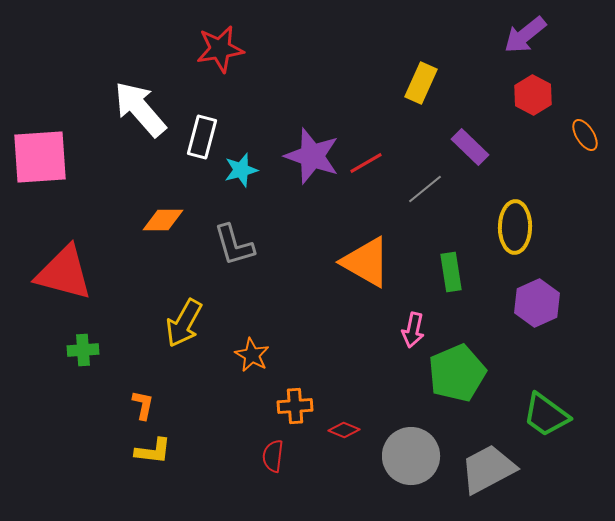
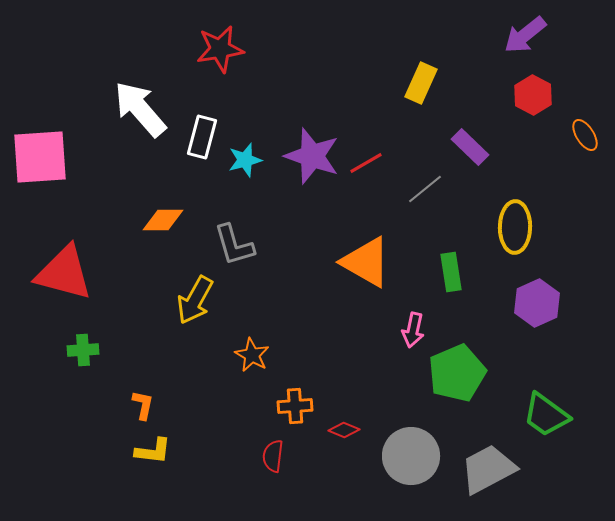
cyan star: moved 4 px right, 10 px up
yellow arrow: moved 11 px right, 23 px up
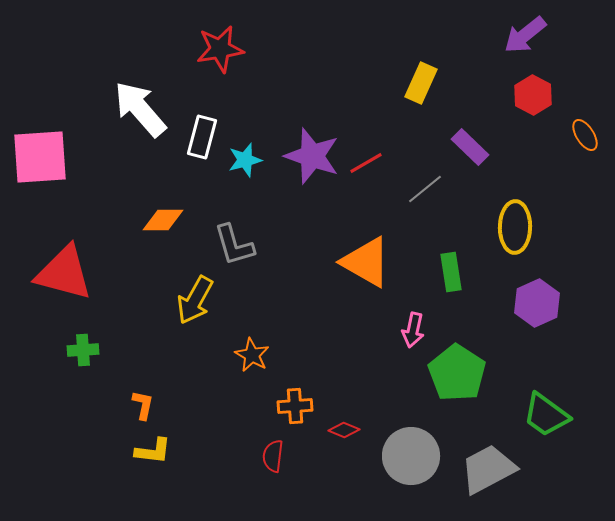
green pentagon: rotated 16 degrees counterclockwise
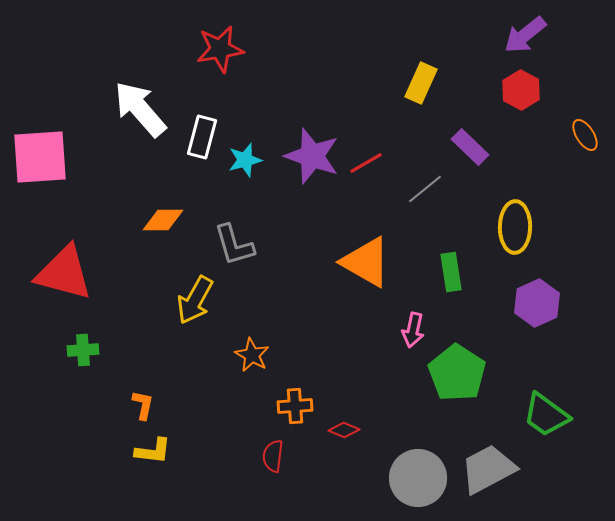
red hexagon: moved 12 px left, 5 px up
gray circle: moved 7 px right, 22 px down
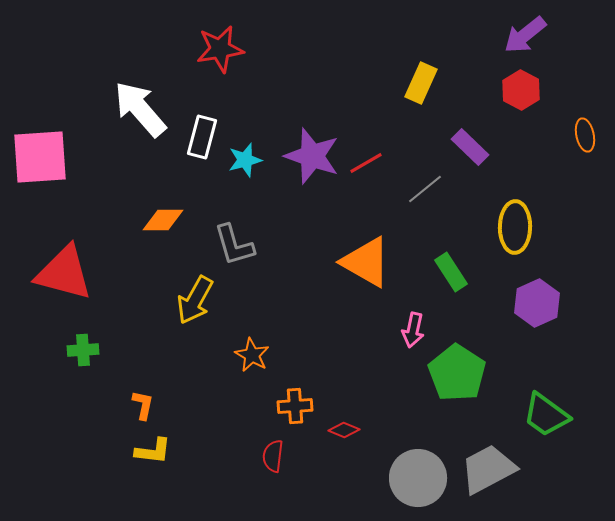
orange ellipse: rotated 20 degrees clockwise
green rectangle: rotated 24 degrees counterclockwise
